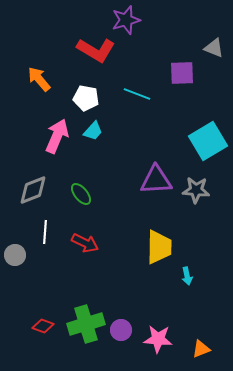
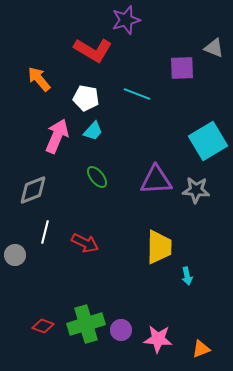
red L-shape: moved 3 px left
purple square: moved 5 px up
green ellipse: moved 16 px right, 17 px up
white line: rotated 10 degrees clockwise
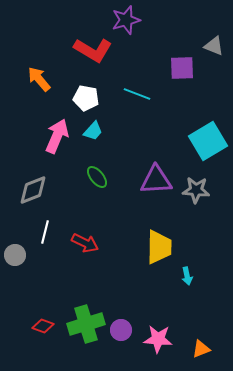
gray triangle: moved 2 px up
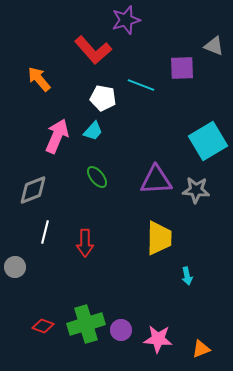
red L-shape: rotated 18 degrees clockwise
cyan line: moved 4 px right, 9 px up
white pentagon: moved 17 px right
red arrow: rotated 64 degrees clockwise
yellow trapezoid: moved 9 px up
gray circle: moved 12 px down
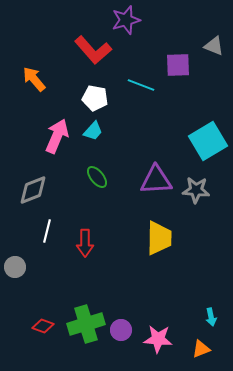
purple square: moved 4 px left, 3 px up
orange arrow: moved 5 px left
white pentagon: moved 8 px left
white line: moved 2 px right, 1 px up
cyan arrow: moved 24 px right, 41 px down
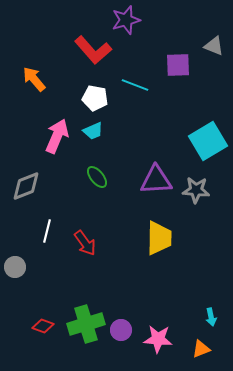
cyan line: moved 6 px left
cyan trapezoid: rotated 25 degrees clockwise
gray diamond: moved 7 px left, 4 px up
red arrow: rotated 36 degrees counterclockwise
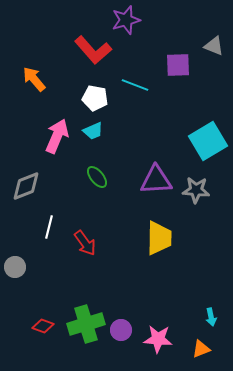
white line: moved 2 px right, 4 px up
